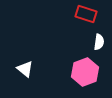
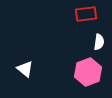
red rectangle: rotated 25 degrees counterclockwise
pink hexagon: moved 3 px right
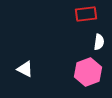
white triangle: rotated 12 degrees counterclockwise
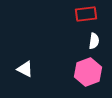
white semicircle: moved 5 px left, 1 px up
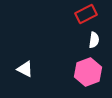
red rectangle: rotated 20 degrees counterclockwise
white semicircle: moved 1 px up
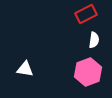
white triangle: rotated 18 degrees counterclockwise
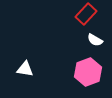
red rectangle: rotated 20 degrees counterclockwise
white semicircle: moved 1 px right; rotated 112 degrees clockwise
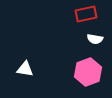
red rectangle: rotated 35 degrees clockwise
white semicircle: moved 1 px up; rotated 21 degrees counterclockwise
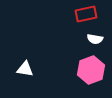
pink hexagon: moved 3 px right, 2 px up
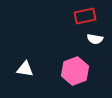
red rectangle: moved 1 px left, 2 px down
pink hexagon: moved 16 px left, 1 px down
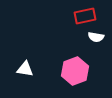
white semicircle: moved 1 px right, 2 px up
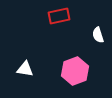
red rectangle: moved 26 px left
white semicircle: moved 2 px right, 2 px up; rotated 63 degrees clockwise
